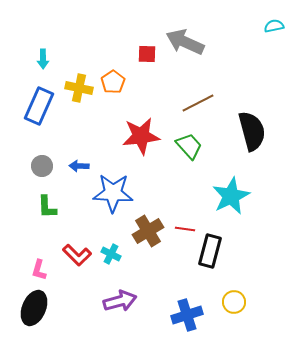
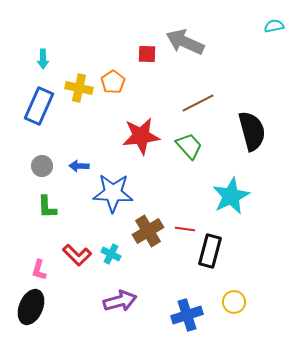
black ellipse: moved 3 px left, 1 px up
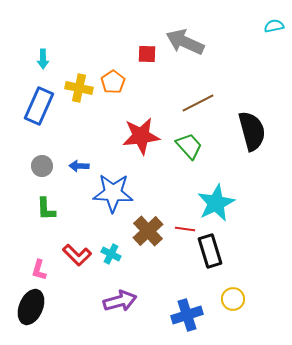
cyan star: moved 15 px left, 7 px down
green L-shape: moved 1 px left, 2 px down
brown cross: rotated 12 degrees counterclockwise
black rectangle: rotated 32 degrees counterclockwise
yellow circle: moved 1 px left, 3 px up
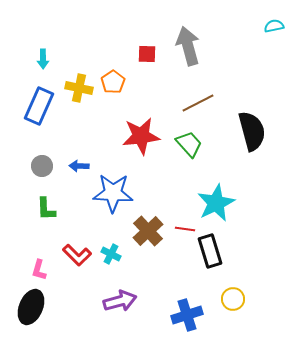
gray arrow: moved 3 px right, 4 px down; rotated 51 degrees clockwise
green trapezoid: moved 2 px up
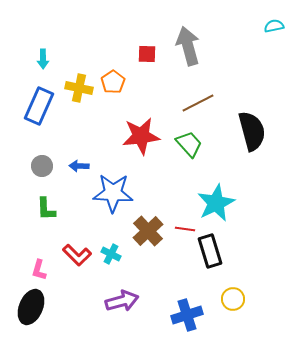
purple arrow: moved 2 px right
